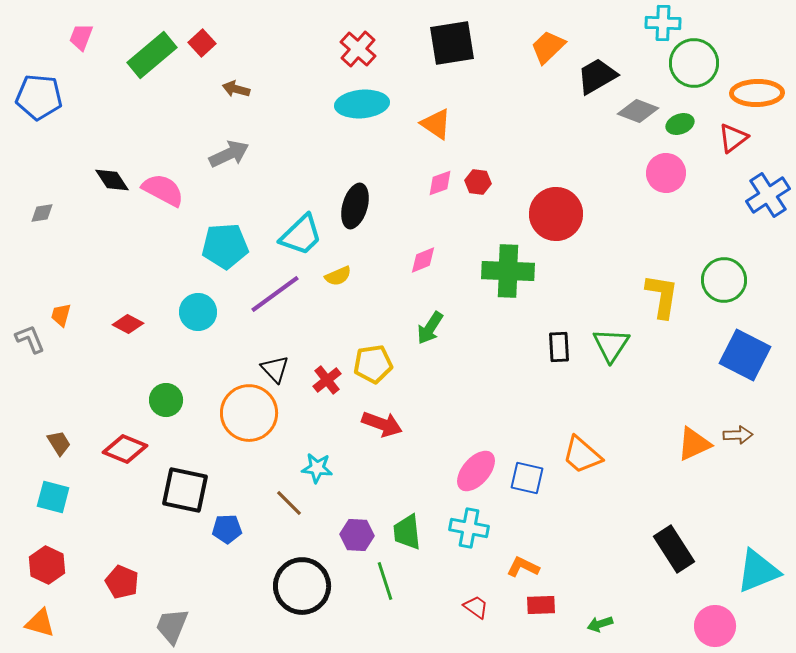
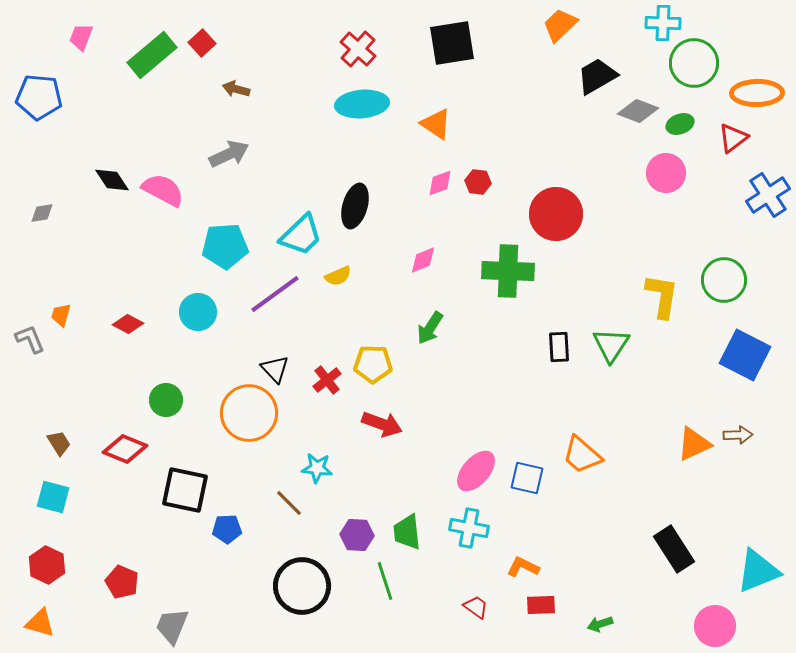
orange trapezoid at (548, 47): moved 12 px right, 22 px up
yellow pentagon at (373, 364): rotated 9 degrees clockwise
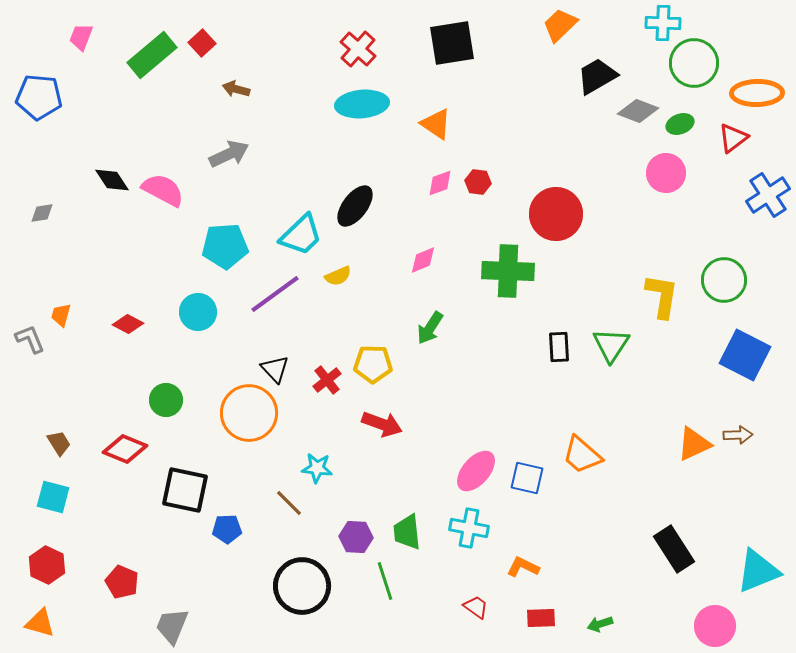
black ellipse at (355, 206): rotated 21 degrees clockwise
purple hexagon at (357, 535): moved 1 px left, 2 px down
red rectangle at (541, 605): moved 13 px down
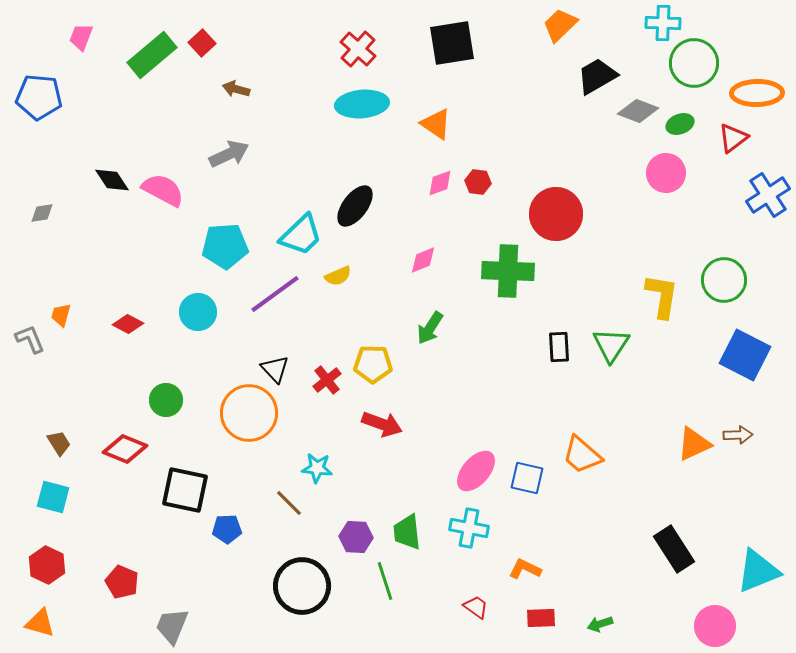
orange L-shape at (523, 567): moved 2 px right, 2 px down
